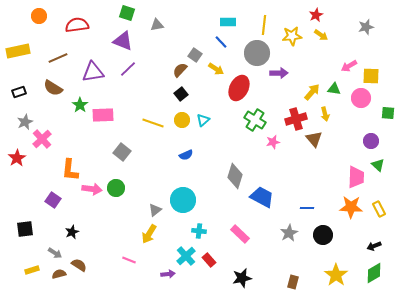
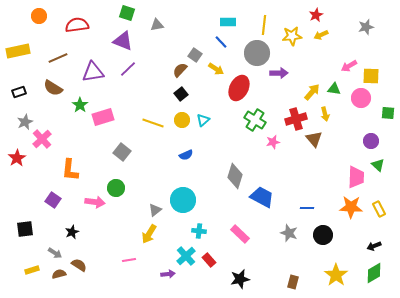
yellow arrow at (321, 35): rotated 120 degrees clockwise
pink rectangle at (103, 115): moved 2 px down; rotated 15 degrees counterclockwise
pink arrow at (92, 189): moved 3 px right, 13 px down
gray star at (289, 233): rotated 24 degrees counterclockwise
pink line at (129, 260): rotated 32 degrees counterclockwise
black star at (242, 278): moved 2 px left, 1 px down
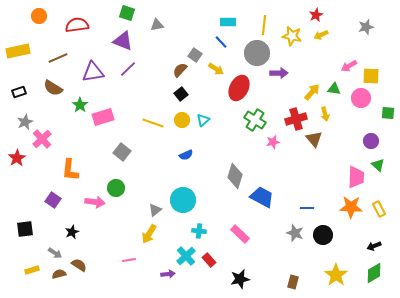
yellow star at (292, 36): rotated 18 degrees clockwise
gray star at (289, 233): moved 6 px right
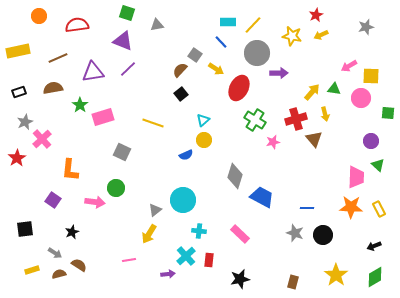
yellow line at (264, 25): moved 11 px left; rotated 36 degrees clockwise
brown semicircle at (53, 88): rotated 138 degrees clockwise
yellow circle at (182, 120): moved 22 px right, 20 px down
gray square at (122, 152): rotated 12 degrees counterclockwise
red rectangle at (209, 260): rotated 48 degrees clockwise
green diamond at (374, 273): moved 1 px right, 4 px down
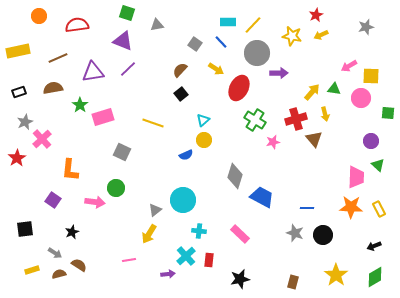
gray square at (195, 55): moved 11 px up
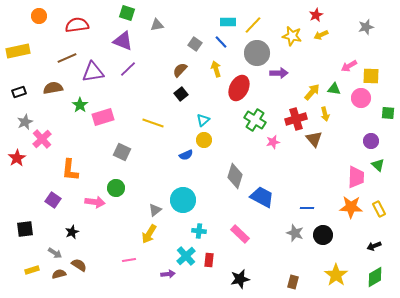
brown line at (58, 58): moved 9 px right
yellow arrow at (216, 69): rotated 140 degrees counterclockwise
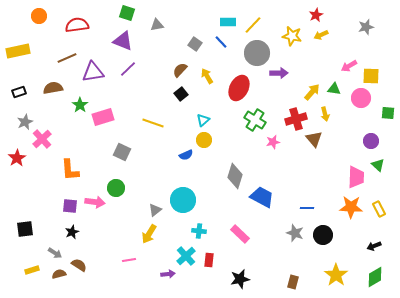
yellow arrow at (216, 69): moved 9 px left, 7 px down; rotated 14 degrees counterclockwise
orange L-shape at (70, 170): rotated 10 degrees counterclockwise
purple square at (53, 200): moved 17 px right, 6 px down; rotated 28 degrees counterclockwise
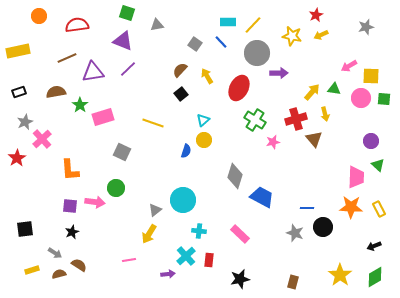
brown semicircle at (53, 88): moved 3 px right, 4 px down
green square at (388, 113): moved 4 px left, 14 px up
blue semicircle at (186, 155): moved 4 px up; rotated 48 degrees counterclockwise
black circle at (323, 235): moved 8 px up
yellow star at (336, 275): moved 4 px right
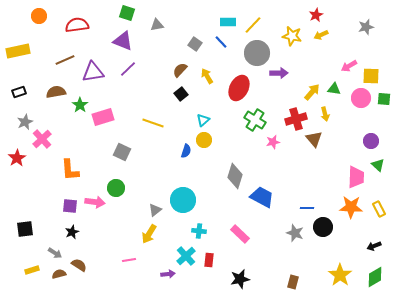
brown line at (67, 58): moved 2 px left, 2 px down
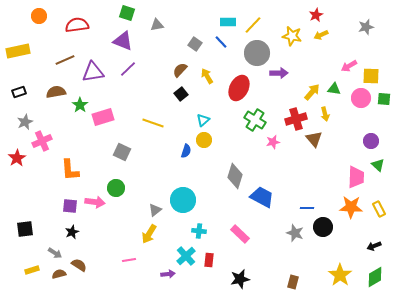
pink cross at (42, 139): moved 2 px down; rotated 18 degrees clockwise
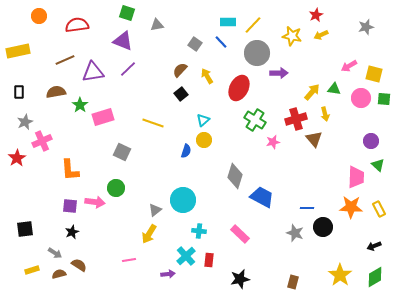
yellow square at (371, 76): moved 3 px right, 2 px up; rotated 12 degrees clockwise
black rectangle at (19, 92): rotated 72 degrees counterclockwise
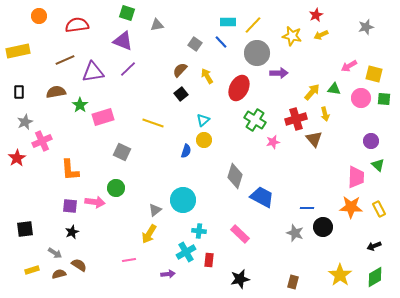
cyan cross at (186, 256): moved 4 px up; rotated 12 degrees clockwise
